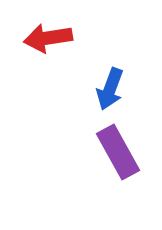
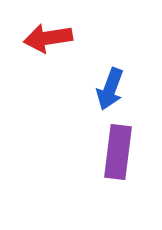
purple rectangle: rotated 36 degrees clockwise
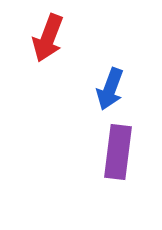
red arrow: rotated 60 degrees counterclockwise
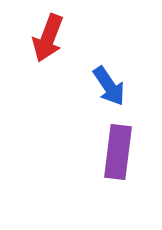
blue arrow: moved 1 px left, 3 px up; rotated 54 degrees counterclockwise
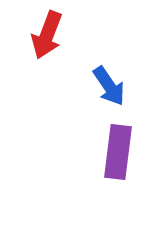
red arrow: moved 1 px left, 3 px up
